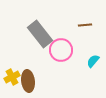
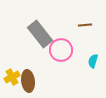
cyan semicircle: rotated 24 degrees counterclockwise
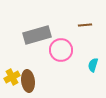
gray rectangle: moved 3 px left, 1 px down; rotated 68 degrees counterclockwise
cyan semicircle: moved 4 px down
